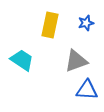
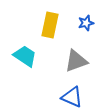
cyan trapezoid: moved 3 px right, 4 px up
blue triangle: moved 15 px left, 7 px down; rotated 20 degrees clockwise
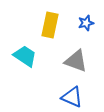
gray triangle: rotated 40 degrees clockwise
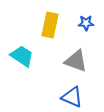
blue star: rotated 14 degrees clockwise
cyan trapezoid: moved 3 px left
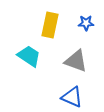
cyan trapezoid: moved 7 px right
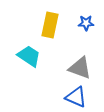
gray triangle: moved 4 px right, 7 px down
blue triangle: moved 4 px right
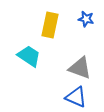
blue star: moved 4 px up; rotated 14 degrees clockwise
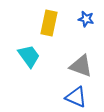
yellow rectangle: moved 1 px left, 2 px up
cyan trapezoid: rotated 20 degrees clockwise
gray triangle: moved 1 px right, 2 px up
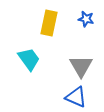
cyan trapezoid: moved 3 px down
gray triangle: rotated 40 degrees clockwise
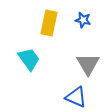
blue star: moved 3 px left, 1 px down
gray triangle: moved 7 px right, 2 px up
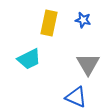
cyan trapezoid: rotated 100 degrees clockwise
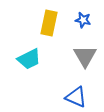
gray triangle: moved 3 px left, 8 px up
